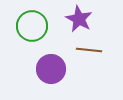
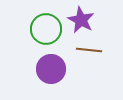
purple star: moved 2 px right, 1 px down
green circle: moved 14 px right, 3 px down
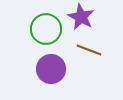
purple star: moved 3 px up
brown line: rotated 15 degrees clockwise
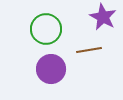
purple star: moved 22 px right
brown line: rotated 30 degrees counterclockwise
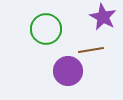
brown line: moved 2 px right
purple circle: moved 17 px right, 2 px down
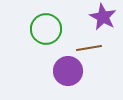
brown line: moved 2 px left, 2 px up
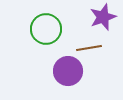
purple star: rotated 24 degrees clockwise
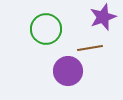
brown line: moved 1 px right
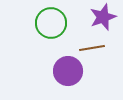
green circle: moved 5 px right, 6 px up
brown line: moved 2 px right
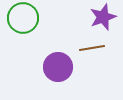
green circle: moved 28 px left, 5 px up
purple circle: moved 10 px left, 4 px up
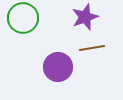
purple star: moved 18 px left
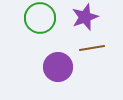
green circle: moved 17 px right
